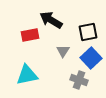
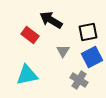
red rectangle: rotated 48 degrees clockwise
blue square: moved 1 px right, 1 px up; rotated 15 degrees clockwise
gray cross: rotated 12 degrees clockwise
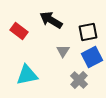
red rectangle: moved 11 px left, 4 px up
gray cross: rotated 12 degrees clockwise
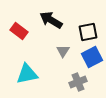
cyan triangle: moved 1 px up
gray cross: moved 1 px left, 2 px down; rotated 24 degrees clockwise
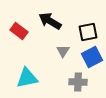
black arrow: moved 1 px left, 1 px down
cyan triangle: moved 4 px down
gray cross: rotated 24 degrees clockwise
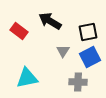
blue square: moved 2 px left
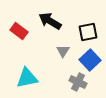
blue square: moved 3 px down; rotated 15 degrees counterclockwise
gray cross: rotated 24 degrees clockwise
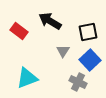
cyan triangle: rotated 10 degrees counterclockwise
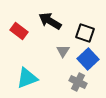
black square: moved 3 px left, 1 px down; rotated 30 degrees clockwise
blue square: moved 2 px left, 1 px up
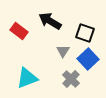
gray cross: moved 7 px left, 3 px up; rotated 18 degrees clockwise
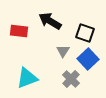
red rectangle: rotated 30 degrees counterclockwise
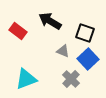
red rectangle: moved 1 px left; rotated 30 degrees clockwise
gray triangle: rotated 40 degrees counterclockwise
cyan triangle: moved 1 px left, 1 px down
